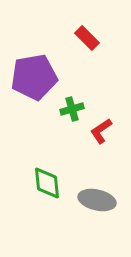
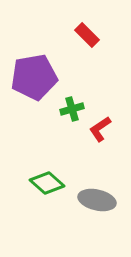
red rectangle: moved 3 px up
red L-shape: moved 1 px left, 2 px up
green diamond: rotated 44 degrees counterclockwise
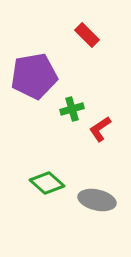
purple pentagon: moved 1 px up
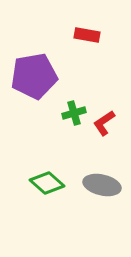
red rectangle: rotated 35 degrees counterclockwise
green cross: moved 2 px right, 4 px down
red L-shape: moved 4 px right, 6 px up
gray ellipse: moved 5 px right, 15 px up
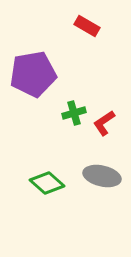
red rectangle: moved 9 px up; rotated 20 degrees clockwise
purple pentagon: moved 1 px left, 2 px up
gray ellipse: moved 9 px up
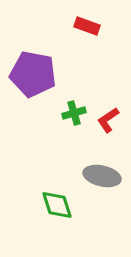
red rectangle: rotated 10 degrees counterclockwise
purple pentagon: rotated 21 degrees clockwise
red L-shape: moved 4 px right, 3 px up
green diamond: moved 10 px right, 22 px down; rotated 32 degrees clockwise
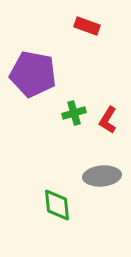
red L-shape: rotated 24 degrees counterclockwise
gray ellipse: rotated 18 degrees counterclockwise
green diamond: rotated 12 degrees clockwise
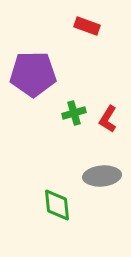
purple pentagon: rotated 12 degrees counterclockwise
red L-shape: moved 1 px up
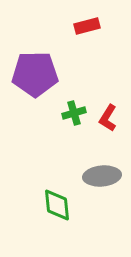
red rectangle: rotated 35 degrees counterclockwise
purple pentagon: moved 2 px right
red L-shape: moved 1 px up
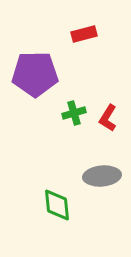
red rectangle: moved 3 px left, 8 px down
